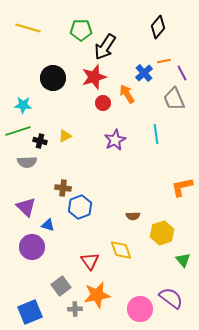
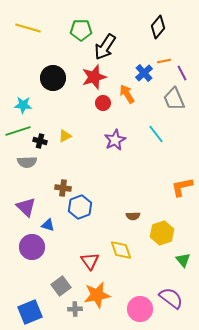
cyan line: rotated 30 degrees counterclockwise
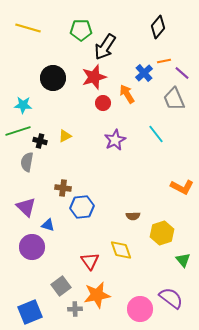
purple line: rotated 21 degrees counterclockwise
gray semicircle: rotated 102 degrees clockwise
orange L-shape: rotated 140 degrees counterclockwise
blue hexagon: moved 2 px right; rotated 15 degrees clockwise
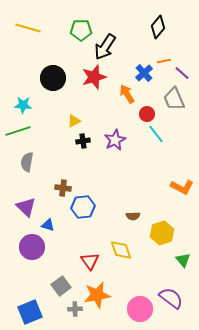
red circle: moved 44 px right, 11 px down
yellow triangle: moved 9 px right, 15 px up
black cross: moved 43 px right; rotated 24 degrees counterclockwise
blue hexagon: moved 1 px right
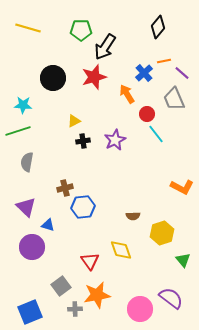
brown cross: moved 2 px right; rotated 21 degrees counterclockwise
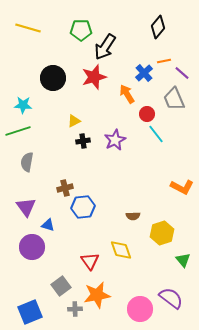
purple triangle: rotated 10 degrees clockwise
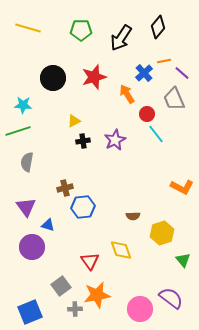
black arrow: moved 16 px right, 9 px up
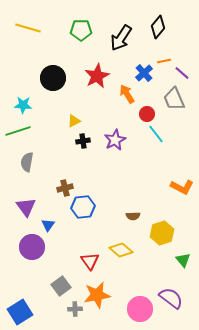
red star: moved 3 px right, 1 px up; rotated 10 degrees counterclockwise
blue triangle: rotated 48 degrees clockwise
yellow diamond: rotated 30 degrees counterclockwise
blue square: moved 10 px left; rotated 10 degrees counterclockwise
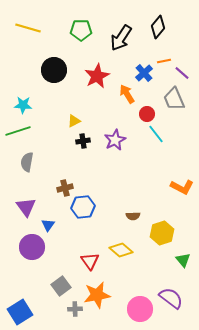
black circle: moved 1 px right, 8 px up
